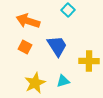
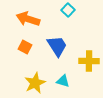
orange arrow: moved 2 px up
cyan triangle: rotated 32 degrees clockwise
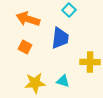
cyan square: moved 1 px right
blue trapezoid: moved 3 px right, 8 px up; rotated 40 degrees clockwise
yellow cross: moved 1 px right, 1 px down
yellow star: rotated 20 degrees clockwise
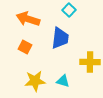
yellow star: moved 2 px up
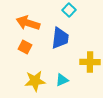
orange arrow: moved 4 px down
cyan triangle: moved 1 px left, 1 px up; rotated 40 degrees counterclockwise
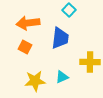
orange arrow: rotated 25 degrees counterclockwise
cyan triangle: moved 3 px up
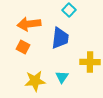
orange arrow: moved 1 px right, 1 px down
orange square: moved 2 px left
cyan triangle: rotated 32 degrees counterclockwise
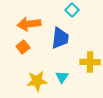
cyan square: moved 3 px right
orange square: rotated 24 degrees clockwise
yellow star: moved 2 px right
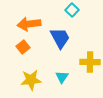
blue trapezoid: rotated 35 degrees counterclockwise
yellow star: moved 6 px left, 1 px up
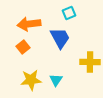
cyan square: moved 3 px left, 3 px down; rotated 24 degrees clockwise
cyan triangle: moved 6 px left, 3 px down
